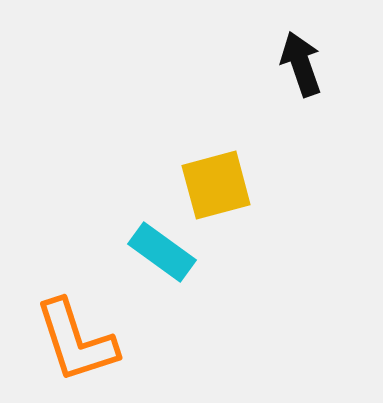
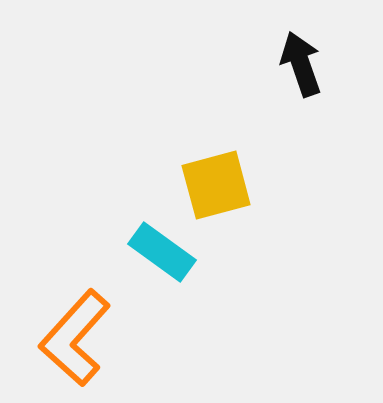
orange L-shape: moved 1 px left, 3 px up; rotated 60 degrees clockwise
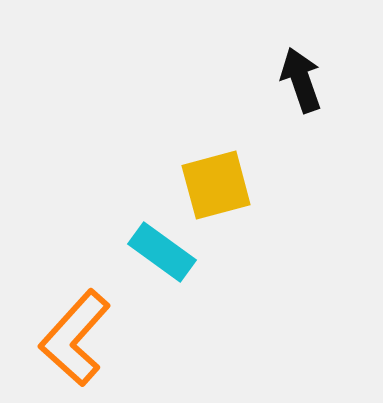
black arrow: moved 16 px down
